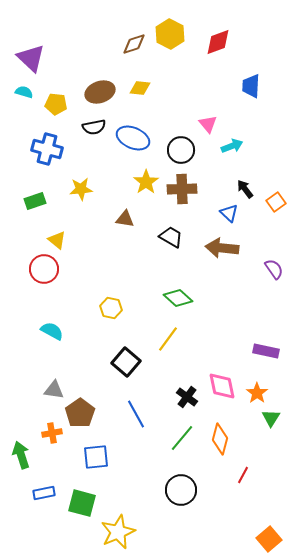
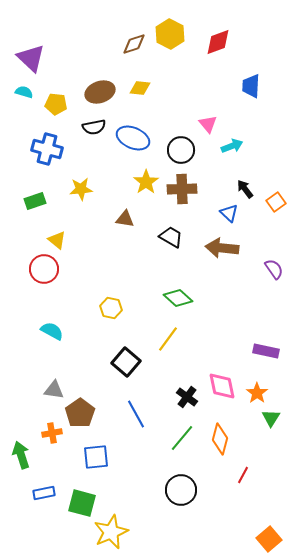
yellow star at (118, 532): moved 7 px left
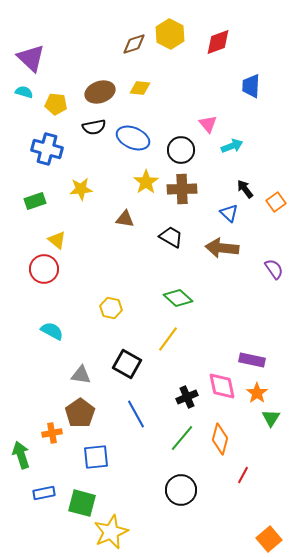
purple rectangle at (266, 351): moved 14 px left, 9 px down
black square at (126, 362): moved 1 px right, 2 px down; rotated 12 degrees counterclockwise
gray triangle at (54, 390): moved 27 px right, 15 px up
black cross at (187, 397): rotated 30 degrees clockwise
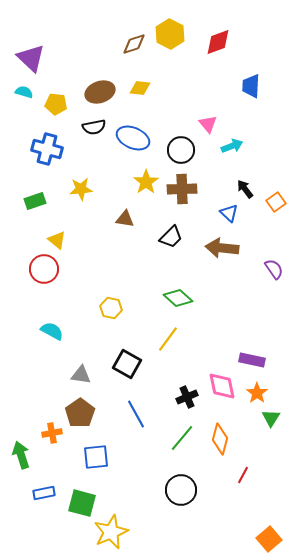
black trapezoid at (171, 237): rotated 105 degrees clockwise
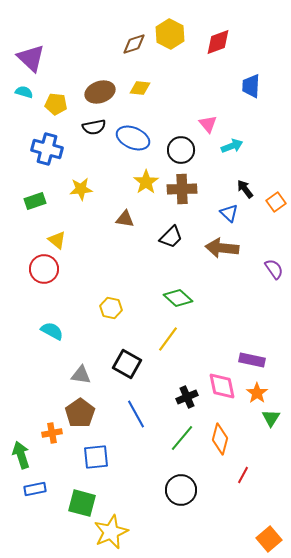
blue rectangle at (44, 493): moved 9 px left, 4 px up
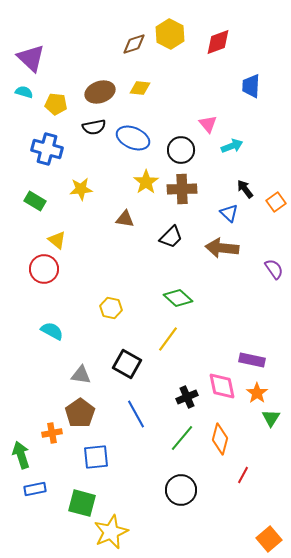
green rectangle at (35, 201): rotated 50 degrees clockwise
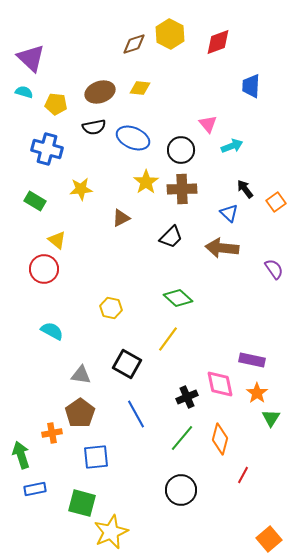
brown triangle at (125, 219): moved 4 px left, 1 px up; rotated 36 degrees counterclockwise
pink diamond at (222, 386): moved 2 px left, 2 px up
